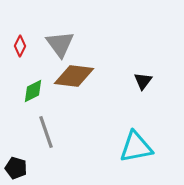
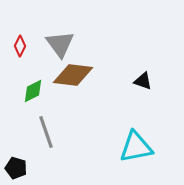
brown diamond: moved 1 px left, 1 px up
black triangle: rotated 48 degrees counterclockwise
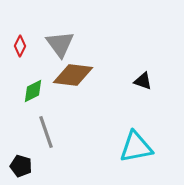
black pentagon: moved 5 px right, 2 px up
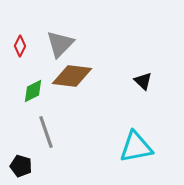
gray triangle: rotated 20 degrees clockwise
brown diamond: moved 1 px left, 1 px down
black triangle: rotated 24 degrees clockwise
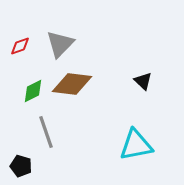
red diamond: rotated 45 degrees clockwise
brown diamond: moved 8 px down
cyan triangle: moved 2 px up
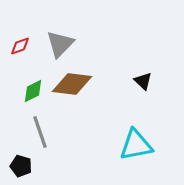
gray line: moved 6 px left
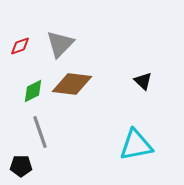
black pentagon: rotated 15 degrees counterclockwise
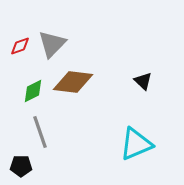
gray triangle: moved 8 px left
brown diamond: moved 1 px right, 2 px up
cyan triangle: moved 1 px up; rotated 12 degrees counterclockwise
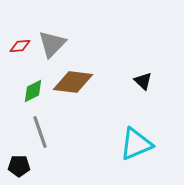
red diamond: rotated 15 degrees clockwise
black pentagon: moved 2 px left
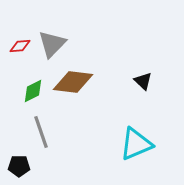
gray line: moved 1 px right
